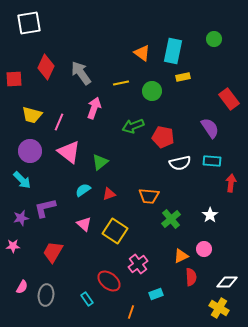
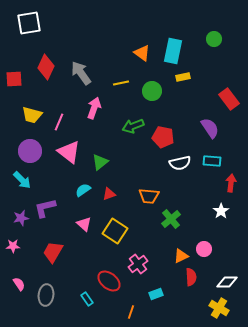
white star at (210, 215): moved 11 px right, 4 px up
pink semicircle at (22, 287): moved 3 px left, 3 px up; rotated 64 degrees counterclockwise
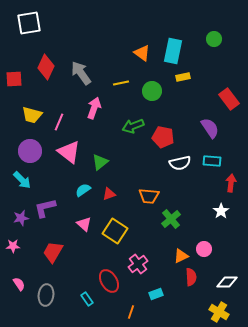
red ellipse at (109, 281): rotated 20 degrees clockwise
yellow cross at (219, 308): moved 4 px down
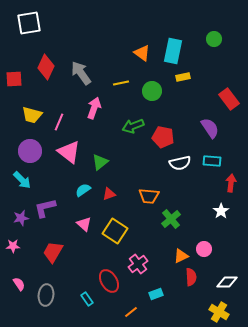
orange line at (131, 312): rotated 32 degrees clockwise
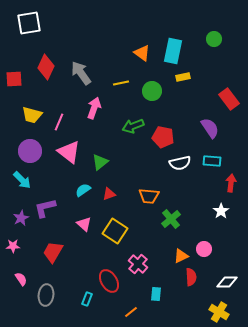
purple star at (21, 218): rotated 14 degrees counterclockwise
pink cross at (138, 264): rotated 12 degrees counterclockwise
pink semicircle at (19, 284): moved 2 px right, 5 px up
cyan rectangle at (156, 294): rotated 64 degrees counterclockwise
cyan rectangle at (87, 299): rotated 56 degrees clockwise
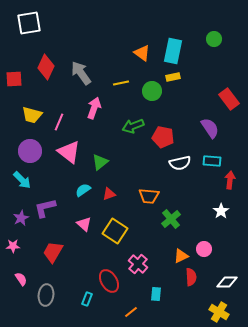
yellow rectangle at (183, 77): moved 10 px left
red arrow at (231, 183): moved 1 px left, 3 px up
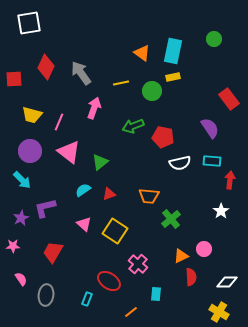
red ellipse at (109, 281): rotated 25 degrees counterclockwise
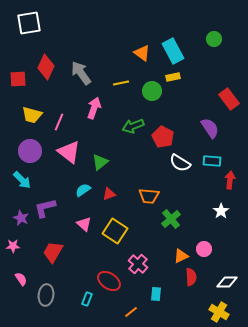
cyan rectangle at (173, 51): rotated 40 degrees counterclockwise
red square at (14, 79): moved 4 px right
red pentagon at (163, 137): rotated 15 degrees clockwise
white semicircle at (180, 163): rotated 45 degrees clockwise
purple star at (21, 218): rotated 21 degrees counterclockwise
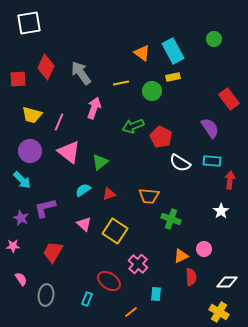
red pentagon at (163, 137): moved 2 px left
green cross at (171, 219): rotated 30 degrees counterclockwise
